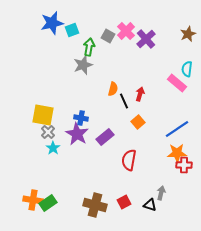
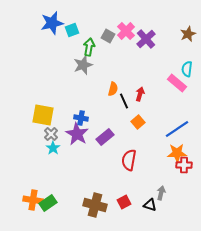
gray cross: moved 3 px right, 2 px down
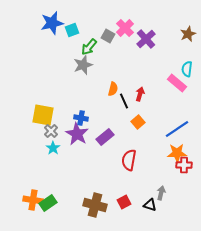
pink cross: moved 1 px left, 3 px up
green arrow: rotated 150 degrees counterclockwise
gray cross: moved 3 px up
